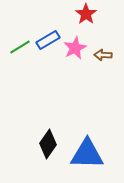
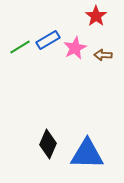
red star: moved 10 px right, 2 px down
black diamond: rotated 12 degrees counterclockwise
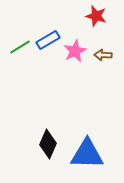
red star: rotated 20 degrees counterclockwise
pink star: moved 3 px down
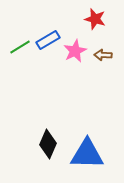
red star: moved 1 px left, 3 px down
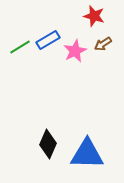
red star: moved 1 px left, 3 px up
brown arrow: moved 11 px up; rotated 36 degrees counterclockwise
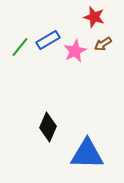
red star: moved 1 px down
green line: rotated 20 degrees counterclockwise
black diamond: moved 17 px up
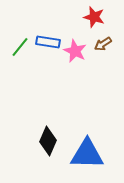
blue rectangle: moved 2 px down; rotated 40 degrees clockwise
pink star: rotated 20 degrees counterclockwise
black diamond: moved 14 px down
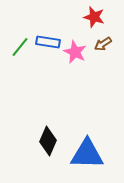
pink star: moved 1 px down
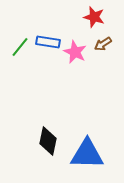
black diamond: rotated 12 degrees counterclockwise
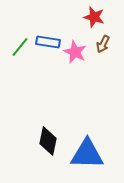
brown arrow: rotated 30 degrees counterclockwise
